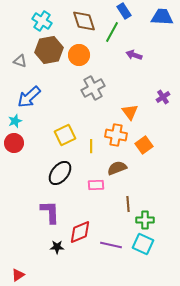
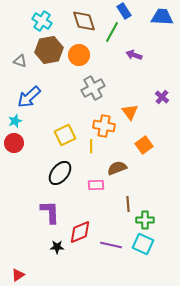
purple cross: moved 1 px left; rotated 16 degrees counterclockwise
orange cross: moved 12 px left, 9 px up
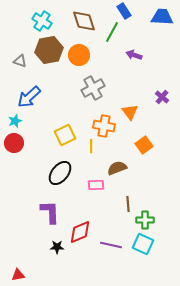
red triangle: rotated 24 degrees clockwise
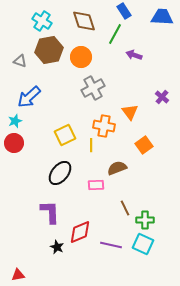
green line: moved 3 px right, 2 px down
orange circle: moved 2 px right, 2 px down
yellow line: moved 1 px up
brown line: moved 3 px left, 4 px down; rotated 21 degrees counterclockwise
black star: rotated 24 degrees clockwise
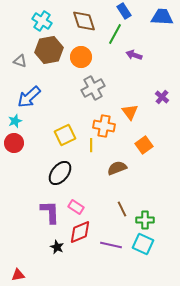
pink rectangle: moved 20 px left, 22 px down; rotated 35 degrees clockwise
brown line: moved 3 px left, 1 px down
